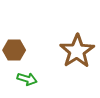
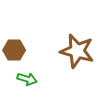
brown star: rotated 24 degrees counterclockwise
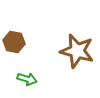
brown hexagon: moved 8 px up; rotated 10 degrees clockwise
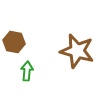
green arrow: moved 8 px up; rotated 102 degrees counterclockwise
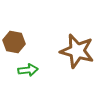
green arrow: moved 1 px right, 1 px up; rotated 78 degrees clockwise
